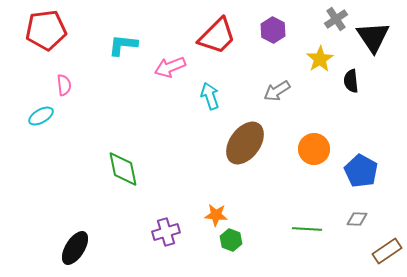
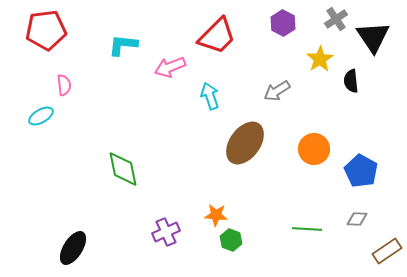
purple hexagon: moved 10 px right, 7 px up
purple cross: rotated 8 degrees counterclockwise
black ellipse: moved 2 px left
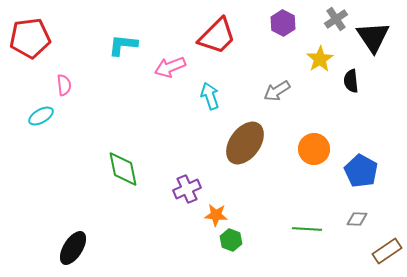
red pentagon: moved 16 px left, 8 px down
purple cross: moved 21 px right, 43 px up
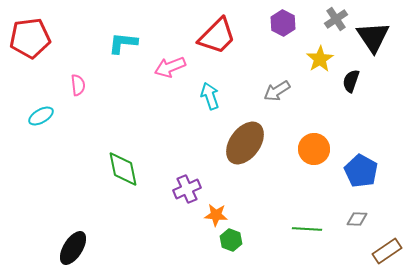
cyan L-shape: moved 2 px up
black semicircle: rotated 25 degrees clockwise
pink semicircle: moved 14 px right
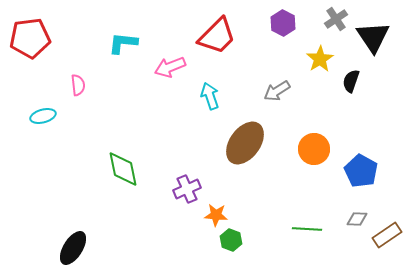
cyan ellipse: moved 2 px right; rotated 15 degrees clockwise
brown rectangle: moved 16 px up
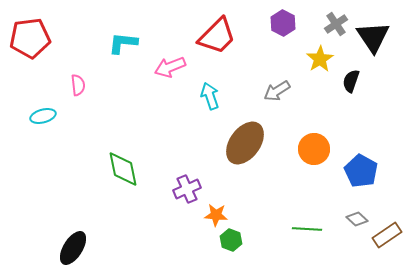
gray cross: moved 5 px down
gray diamond: rotated 40 degrees clockwise
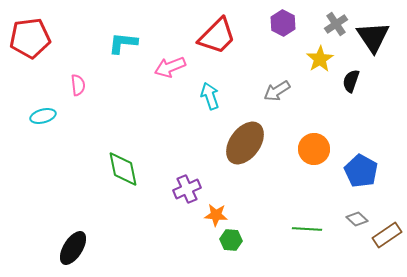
green hexagon: rotated 15 degrees counterclockwise
